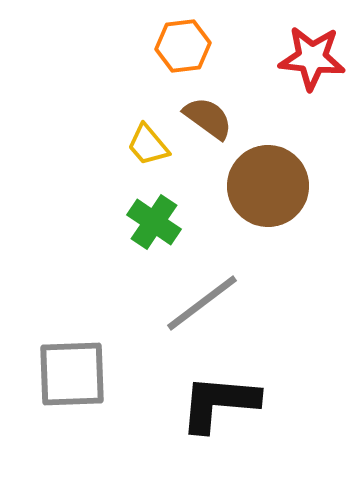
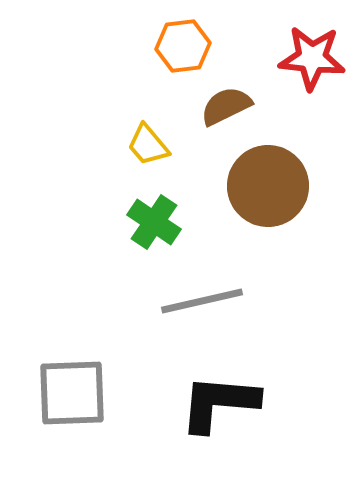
brown semicircle: moved 18 px right, 12 px up; rotated 62 degrees counterclockwise
gray line: moved 2 px up; rotated 24 degrees clockwise
gray square: moved 19 px down
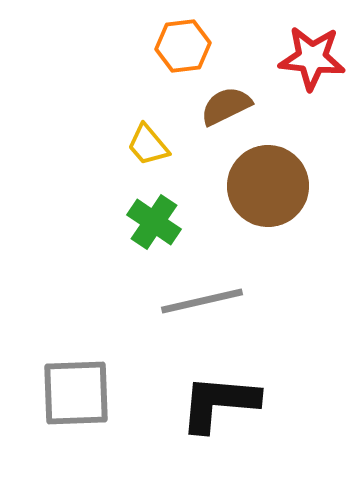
gray square: moved 4 px right
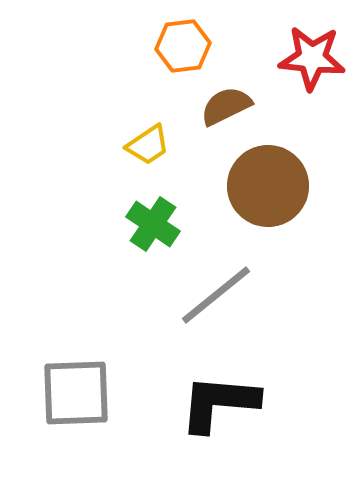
yellow trapezoid: rotated 84 degrees counterclockwise
green cross: moved 1 px left, 2 px down
gray line: moved 14 px right, 6 px up; rotated 26 degrees counterclockwise
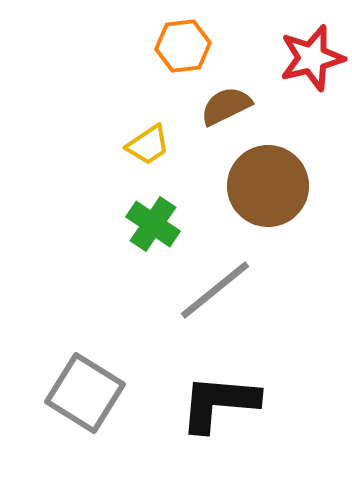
red star: rotated 20 degrees counterclockwise
gray line: moved 1 px left, 5 px up
gray square: moved 9 px right; rotated 34 degrees clockwise
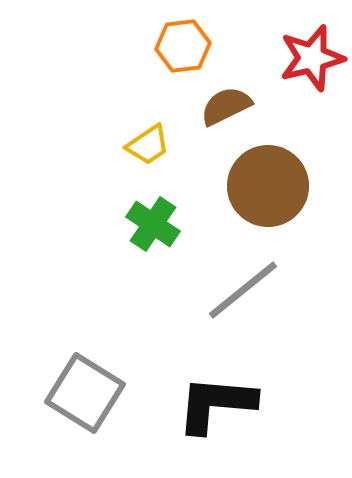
gray line: moved 28 px right
black L-shape: moved 3 px left, 1 px down
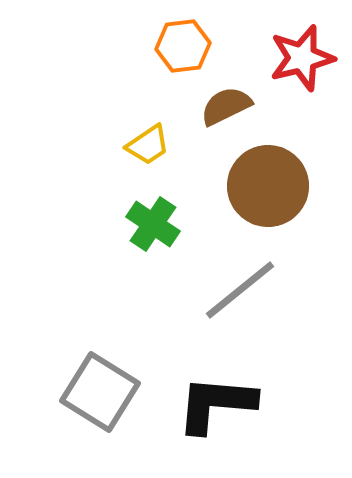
red star: moved 10 px left
gray line: moved 3 px left
gray square: moved 15 px right, 1 px up
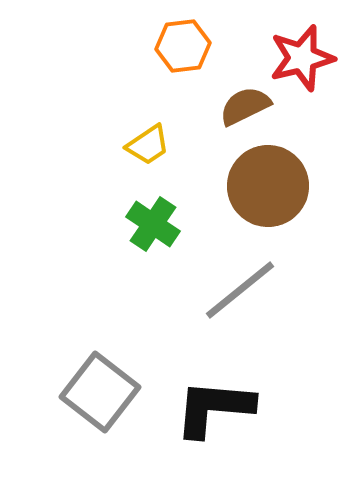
brown semicircle: moved 19 px right
gray square: rotated 6 degrees clockwise
black L-shape: moved 2 px left, 4 px down
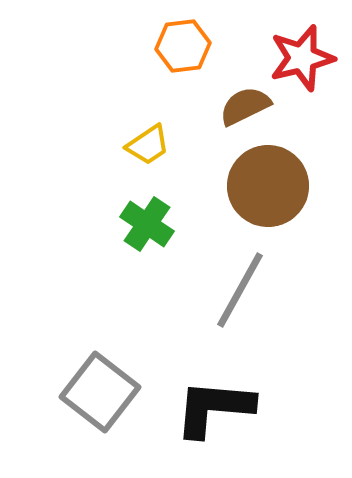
green cross: moved 6 px left
gray line: rotated 22 degrees counterclockwise
